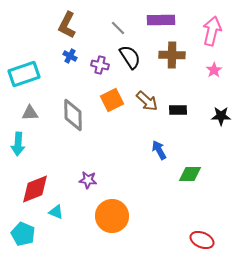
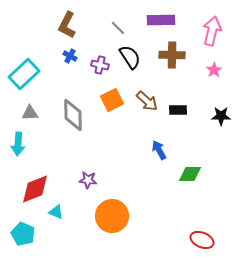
cyan rectangle: rotated 24 degrees counterclockwise
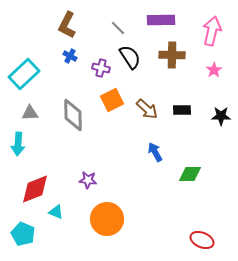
purple cross: moved 1 px right, 3 px down
brown arrow: moved 8 px down
black rectangle: moved 4 px right
blue arrow: moved 4 px left, 2 px down
orange circle: moved 5 px left, 3 px down
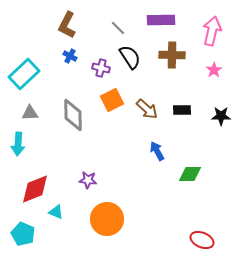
blue arrow: moved 2 px right, 1 px up
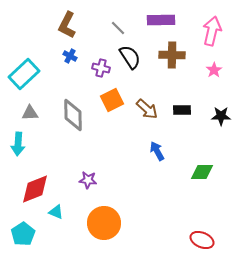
green diamond: moved 12 px right, 2 px up
orange circle: moved 3 px left, 4 px down
cyan pentagon: rotated 15 degrees clockwise
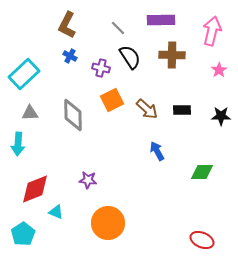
pink star: moved 5 px right
orange circle: moved 4 px right
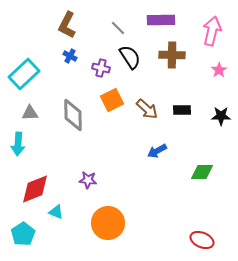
blue arrow: rotated 90 degrees counterclockwise
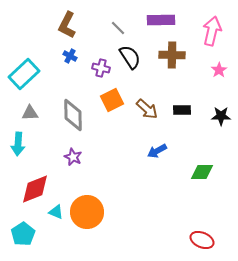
purple star: moved 15 px left, 23 px up; rotated 18 degrees clockwise
orange circle: moved 21 px left, 11 px up
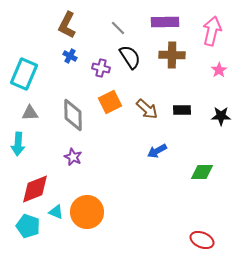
purple rectangle: moved 4 px right, 2 px down
cyan rectangle: rotated 24 degrees counterclockwise
orange square: moved 2 px left, 2 px down
cyan pentagon: moved 5 px right, 8 px up; rotated 20 degrees counterclockwise
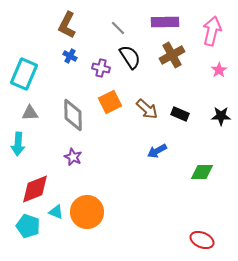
brown cross: rotated 30 degrees counterclockwise
black rectangle: moved 2 px left, 4 px down; rotated 24 degrees clockwise
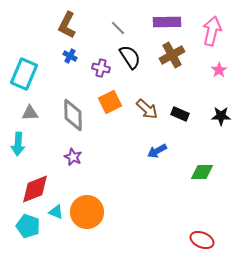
purple rectangle: moved 2 px right
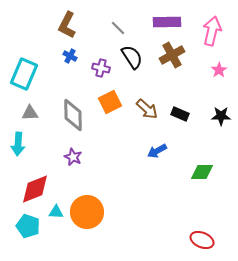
black semicircle: moved 2 px right
cyan triangle: rotated 21 degrees counterclockwise
